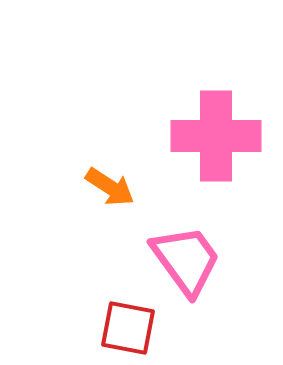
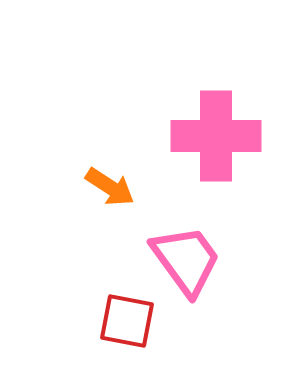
red square: moved 1 px left, 7 px up
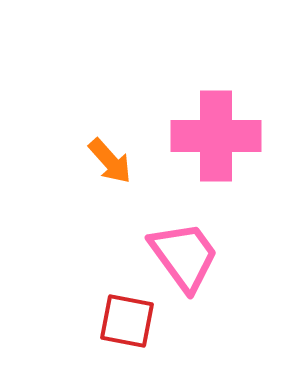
orange arrow: moved 26 px up; rotated 15 degrees clockwise
pink trapezoid: moved 2 px left, 4 px up
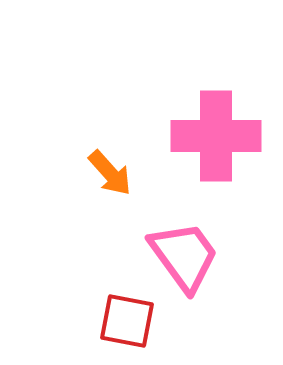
orange arrow: moved 12 px down
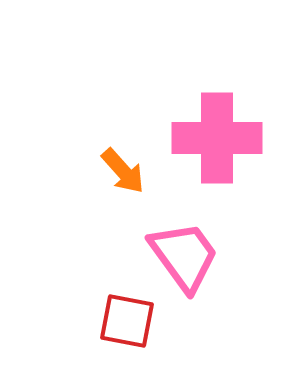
pink cross: moved 1 px right, 2 px down
orange arrow: moved 13 px right, 2 px up
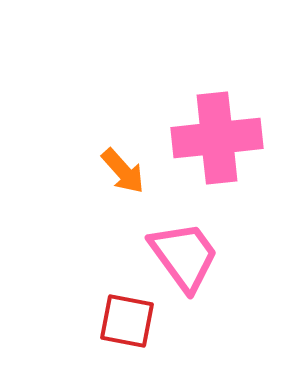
pink cross: rotated 6 degrees counterclockwise
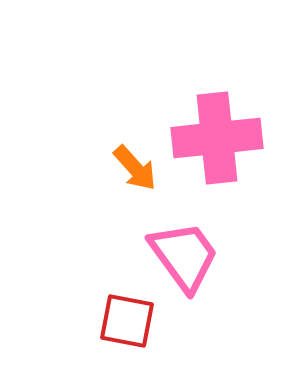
orange arrow: moved 12 px right, 3 px up
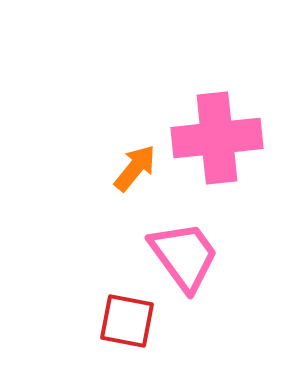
orange arrow: rotated 99 degrees counterclockwise
